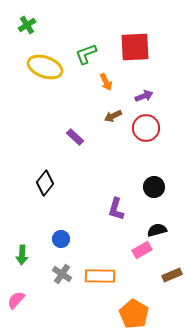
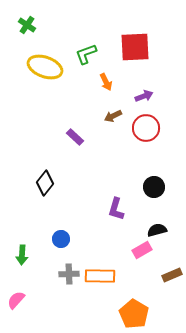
green cross: rotated 24 degrees counterclockwise
gray cross: moved 7 px right; rotated 36 degrees counterclockwise
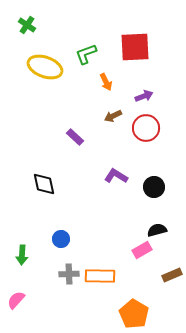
black diamond: moved 1 px left, 1 px down; rotated 50 degrees counterclockwise
purple L-shape: moved 33 px up; rotated 105 degrees clockwise
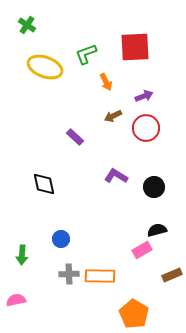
pink semicircle: rotated 36 degrees clockwise
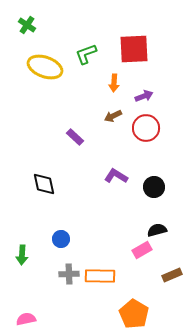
red square: moved 1 px left, 2 px down
orange arrow: moved 8 px right, 1 px down; rotated 30 degrees clockwise
pink semicircle: moved 10 px right, 19 px down
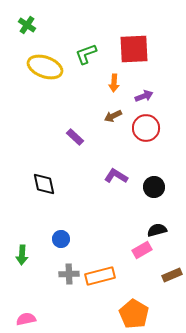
orange rectangle: rotated 16 degrees counterclockwise
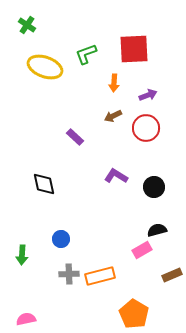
purple arrow: moved 4 px right, 1 px up
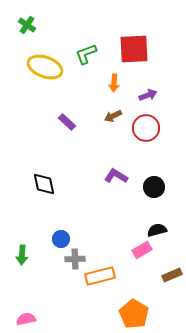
purple rectangle: moved 8 px left, 15 px up
gray cross: moved 6 px right, 15 px up
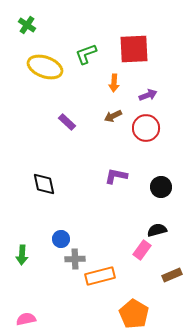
purple L-shape: rotated 20 degrees counterclockwise
black circle: moved 7 px right
pink rectangle: rotated 24 degrees counterclockwise
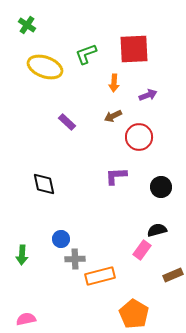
red circle: moved 7 px left, 9 px down
purple L-shape: rotated 15 degrees counterclockwise
brown rectangle: moved 1 px right
